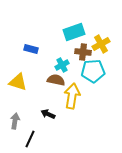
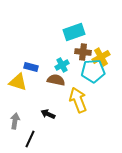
yellow cross: moved 13 px down
blue rectangle: moved 18 px down
yellow arrow: moved 6 px right, 4 px down; rotated 30 degrees counterclockwise
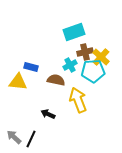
brown cross: moved 2 px right; rotated 21 degrees counterclockwise
yellow cross: rotated 18 degrees counterclockwise
cyan cross: moved 8 px right
yellow triangle: rotated 12 degrees counterclockwise
gray arrow: moved 1 px left, 16 px down; rotated 56 degrees counterclockwise
black line: moved 1 px right
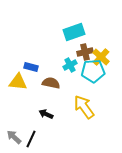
brown semicircle: moved 5 px left, 3 px down
yellow arrow: moved 6 px right, 7 px down; rotated 15 degrees counterclockwise
black arrow: moved 2 px left
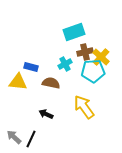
cyan cross: moved 5 px left, 1 px up
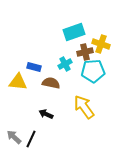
yellow cross: moved 13 px up; rotated 24 degrees counterclockwise
blue rectangle: moved 3 px right
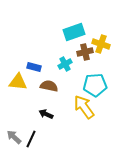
cyan pentagon: moved 2 px right, 14 px down
brown semicircle: moved 2 px left, 3 px down
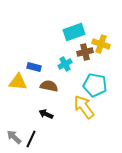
cyan pentagon: rotated 15 degrees clockwise
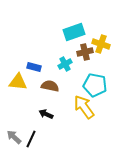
brown semicircle: moved 1 px right
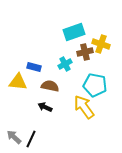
black arrow: moved 1 px left, 7 px up
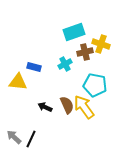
brown semicircle: moved 17 px right, 19 px down; rotated 54 degrees clockwise
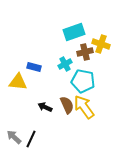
cyan pentagon: moved 12 px left, 4 px up
